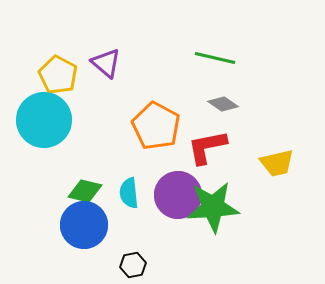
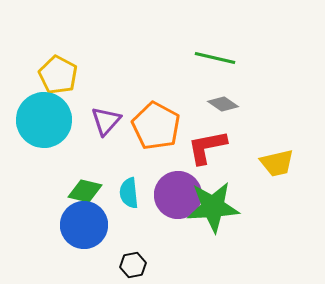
purple triangle: moved 58 px down; rotated 32 degrees clockwise
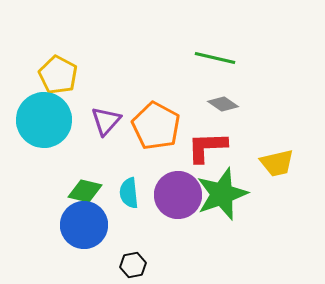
red L-shape: rotated 9 degrees clockwise
green star: moved 9 px right, 13 px up; rotated 16 degrees counterclockwise
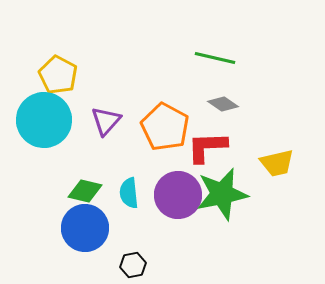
orange pentagon: moved 9 px right, 1 px down
green star: rotated 8 degrees clockwise
blue circle: moved 1 px right, 3 px down
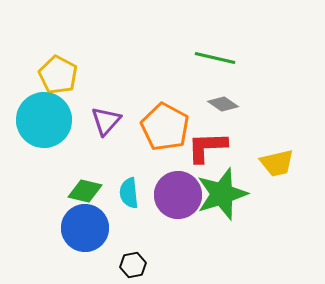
green star: rotated 6 degrees counterclockwise
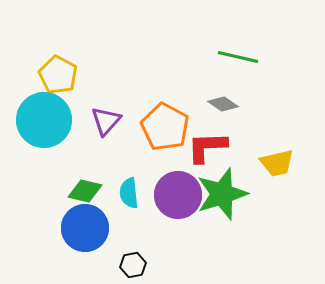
green line: moved 23 px right, 1 px up
